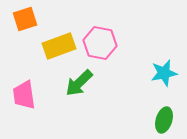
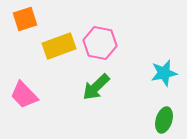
green arrow: moved 17 px right, 4 px down
pink trapezoid: rotated 36 degrees counterclockwise
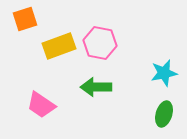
green arrow: rotated 44 degrees clockwise
pink trapezoid: moved 17 px right, 10 px down; rotated 12 degrees counterclockwise
green ellipse: moved 6 px up
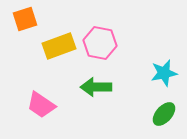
green ellipse: rotated 25 degrees clockwise
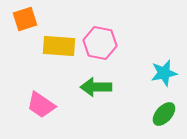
yellow rectangle: rotated 24 degrees clockwise
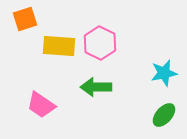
pink hexagon: rotated 16 degrees clockwise
green ellipse: moved 1 px down
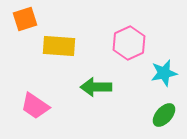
pink hexagon: moved 29 px right; rotated 8 degrees clockwise
pink trapezoid: moved 6 px left, 1 px down
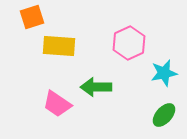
orange square: moved 7 px right, 2 px up
pink trapezoid: moved 22 px right, 2 px up
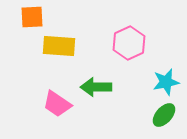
orange square: rotated 15 degrees clockwise
cyan star: moved 2 px right, 9 px down
